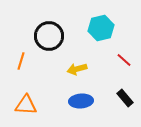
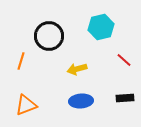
cyan hexagon: moved 1 px up
black rectangle: rotated 54 degrees counterclockwise
orange triangle: rotated 25 degrees counterclockwise
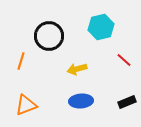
black rectangle: moved 2 px right, 4 px down; rotated 18 degrees counterclockwise
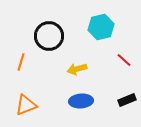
orange line: moved 1 px down
black rectangle: moved 2 px up
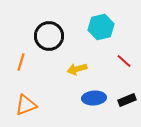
red line: moved 1 px down
blue ellipse: moved 13 px right, 3 px up
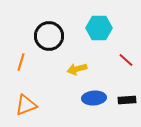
cyan hexagon: moved 2 px left, 1 px down; rotated 15 degrees clockwise
red line: moved 2 px right, 1 px up
black rectangle: rotated 18 degrees clockwise
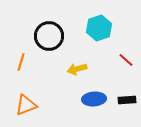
cyan hexagon: rotated 20 degrees counterclockwise
blue ellipse: moved 1 px down
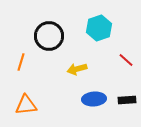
orange triangle: rotated 15 degrees clockwise
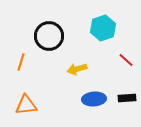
cyan hexagon: moved 4 px right
black rectangle: moved 2 px up
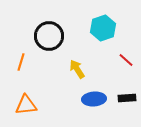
yellow arrow: rotated 72 degrees clockwise
